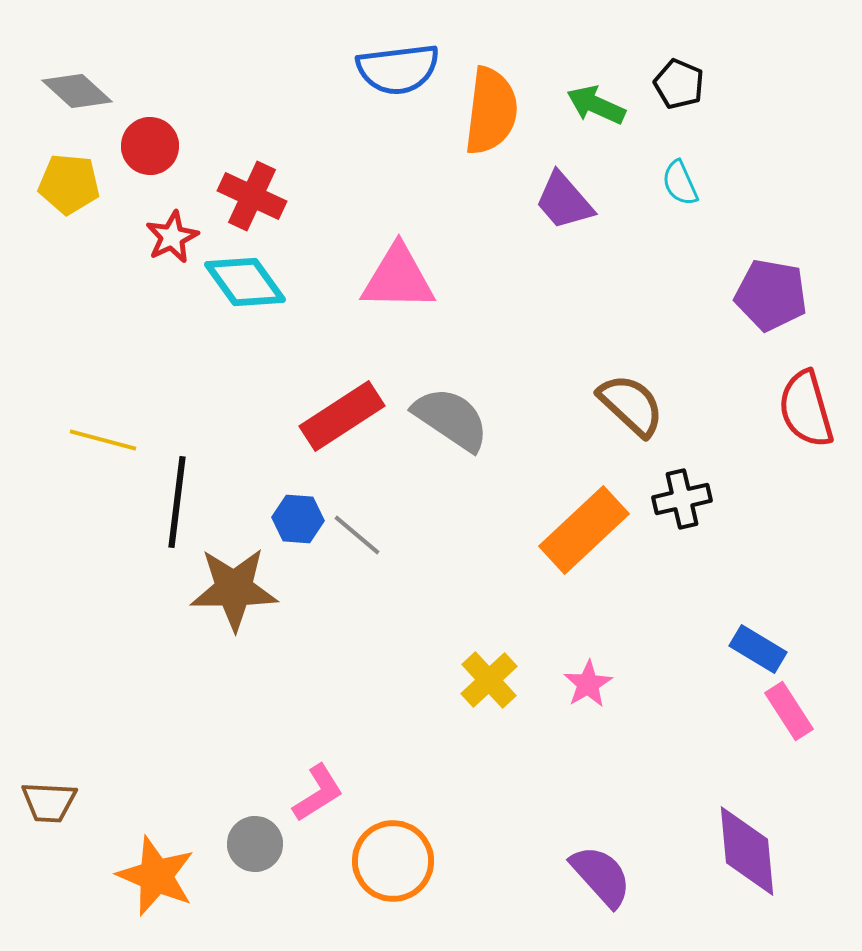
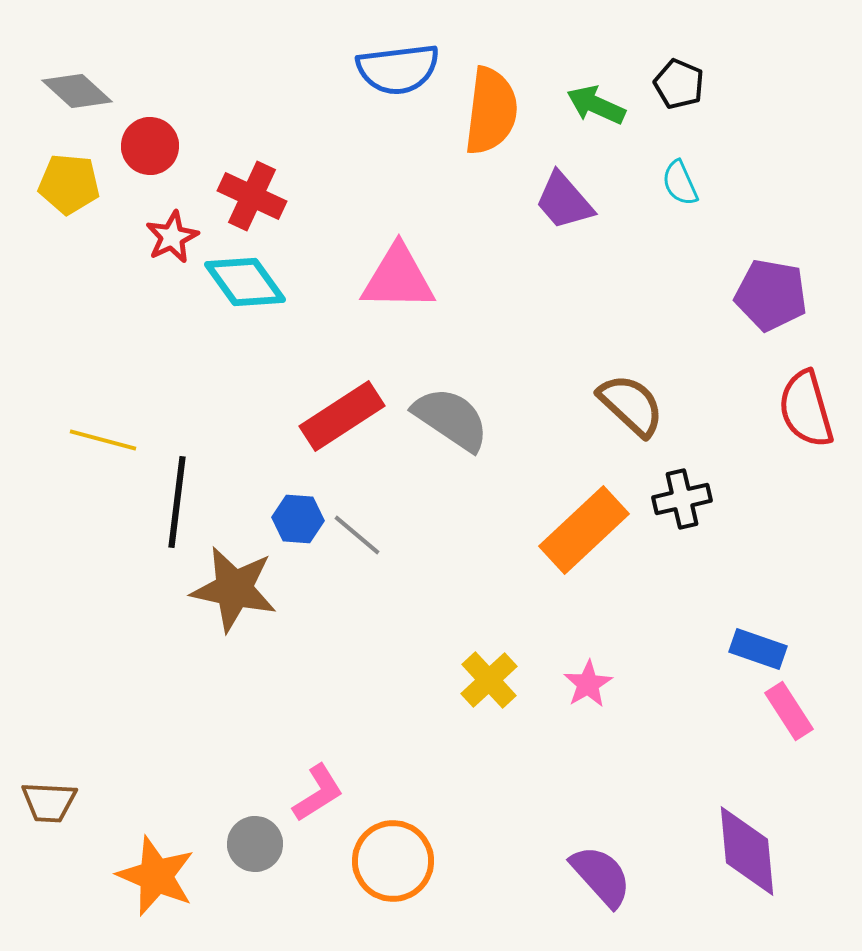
brown star: rotated 12 degrees clockwise
blue rectangle: rotated 12 degrees counterclockwise
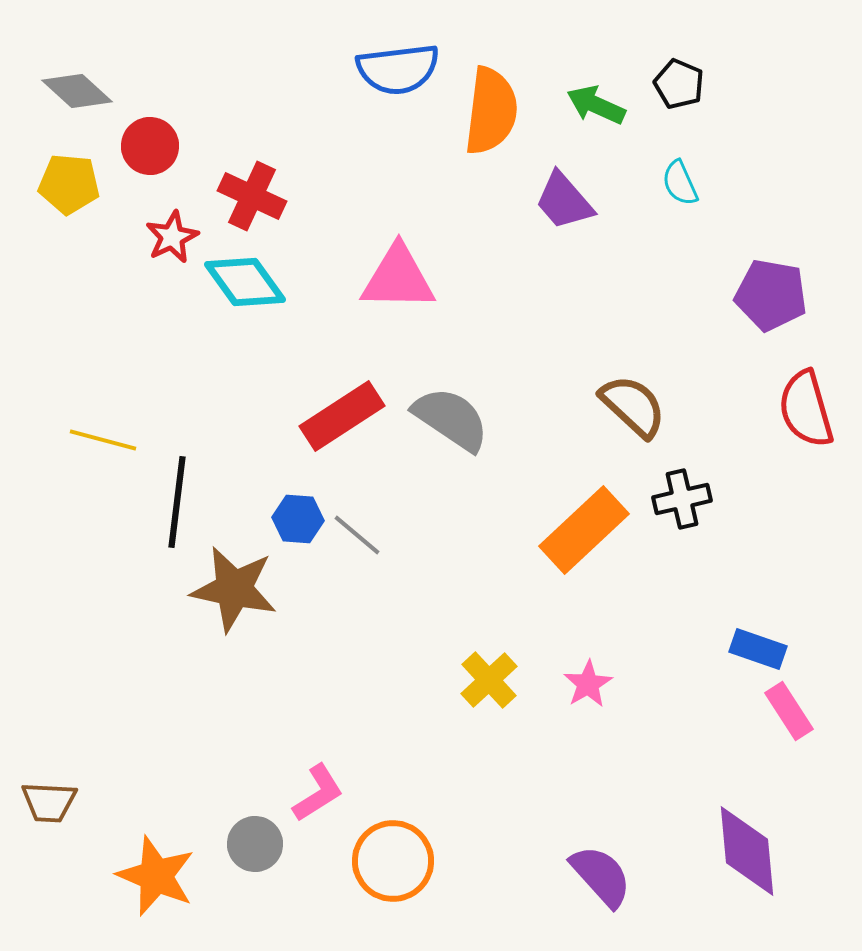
brown semicircle: moved 2 px right, 1 px down
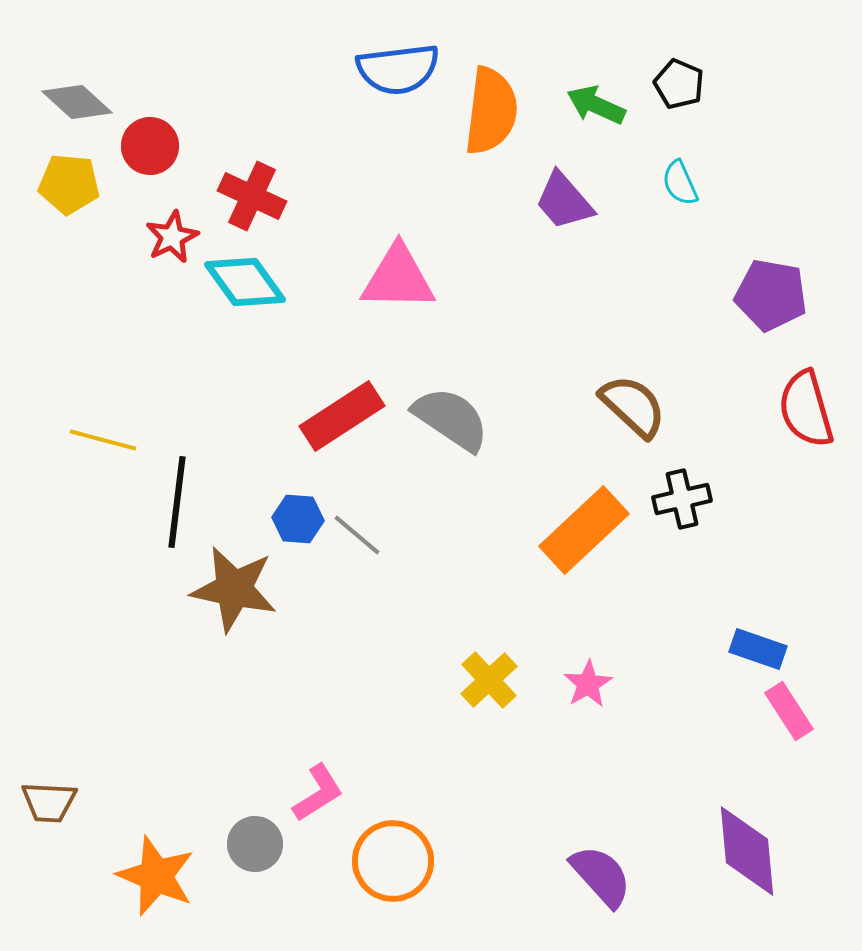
gray diamond: moved 11 px down
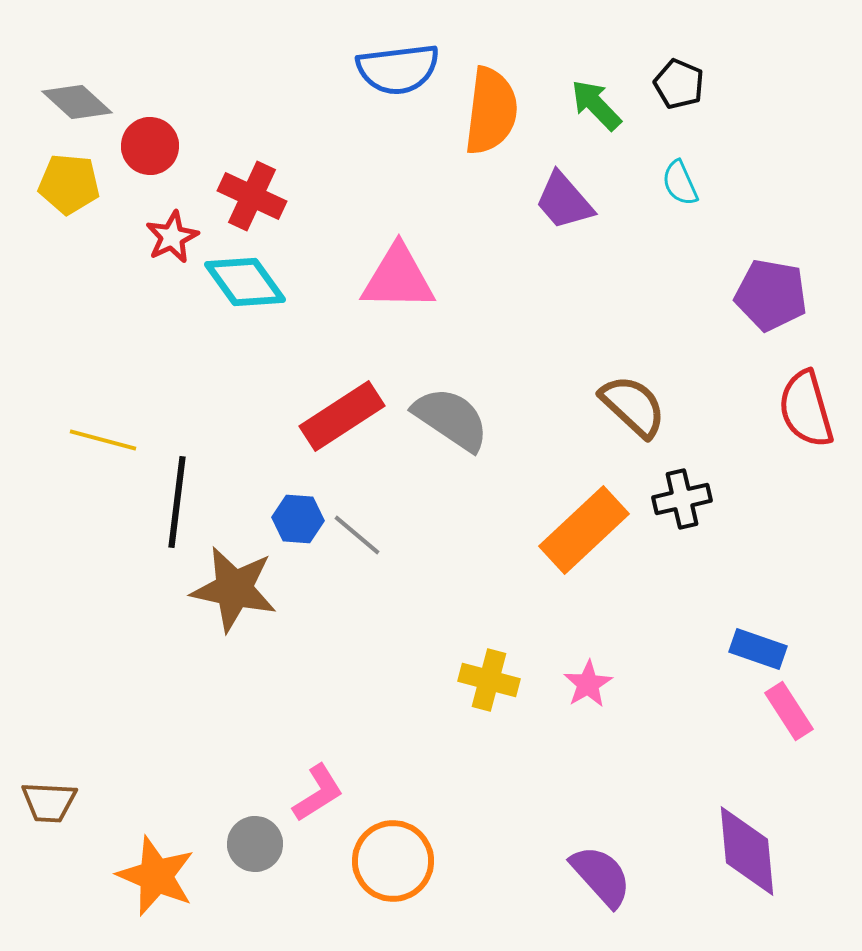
green arrow: rotated 22 degrees clockwise
yellow cross: rotated 32 degrees counterclockwise
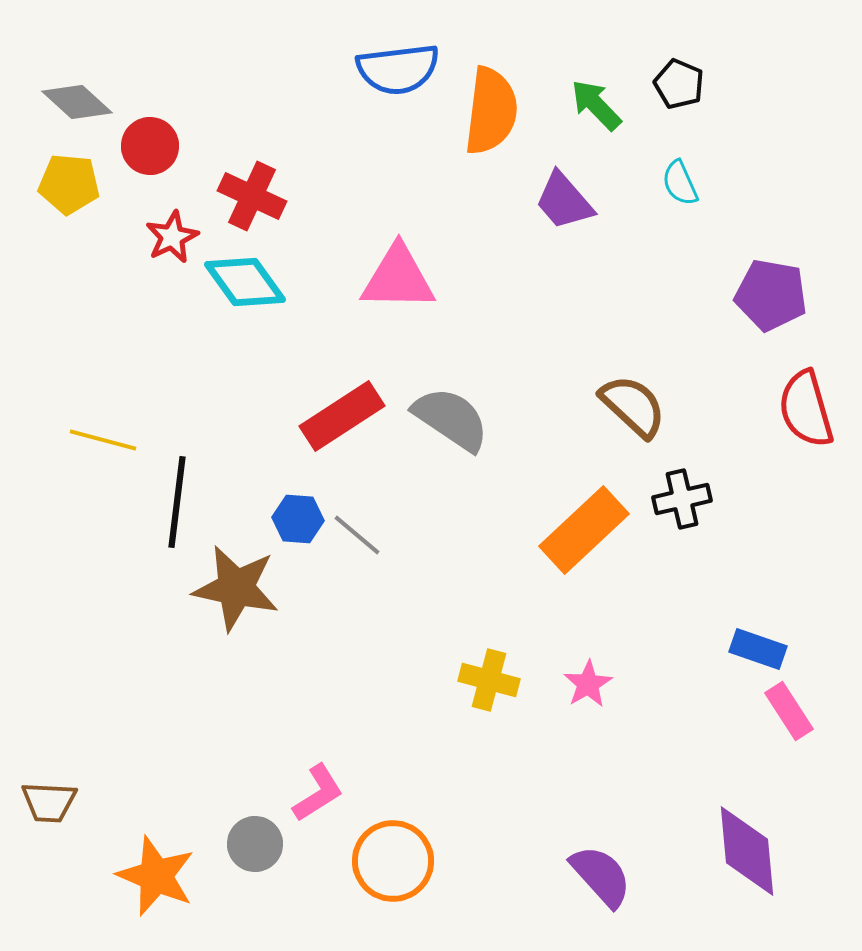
brown star: moved 2 px right, 1 px up
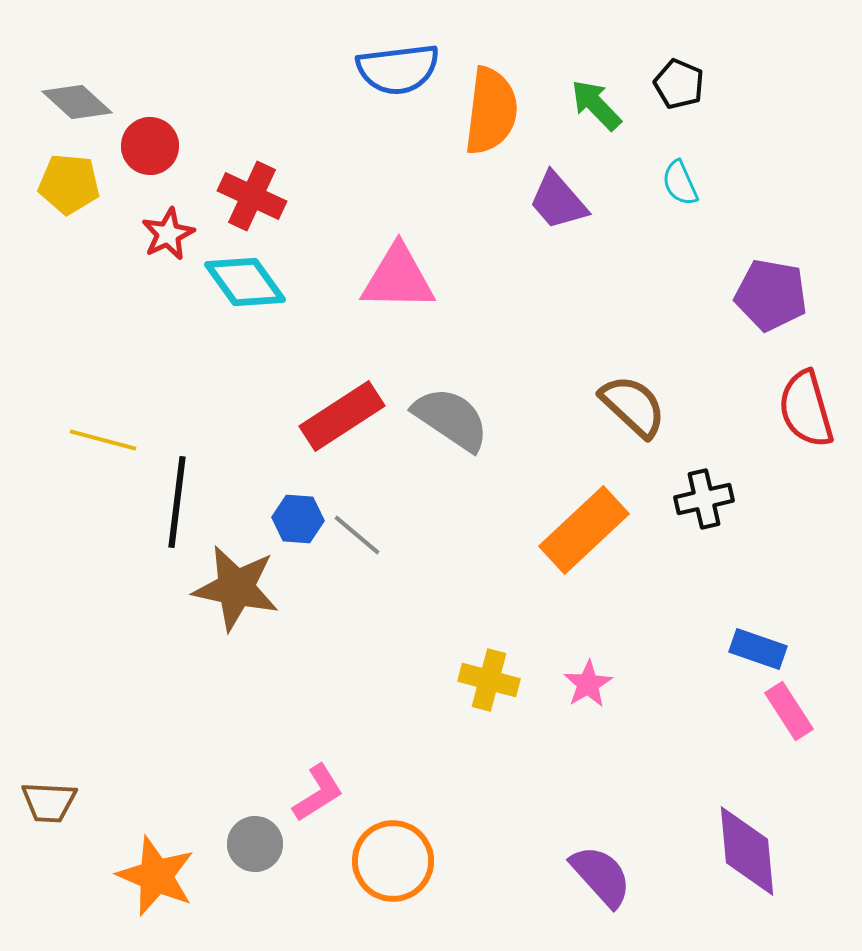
purple trapezoid: moved 6 px left
red star: moved 4 px left, 3 px up
black cross: moved 22 px right
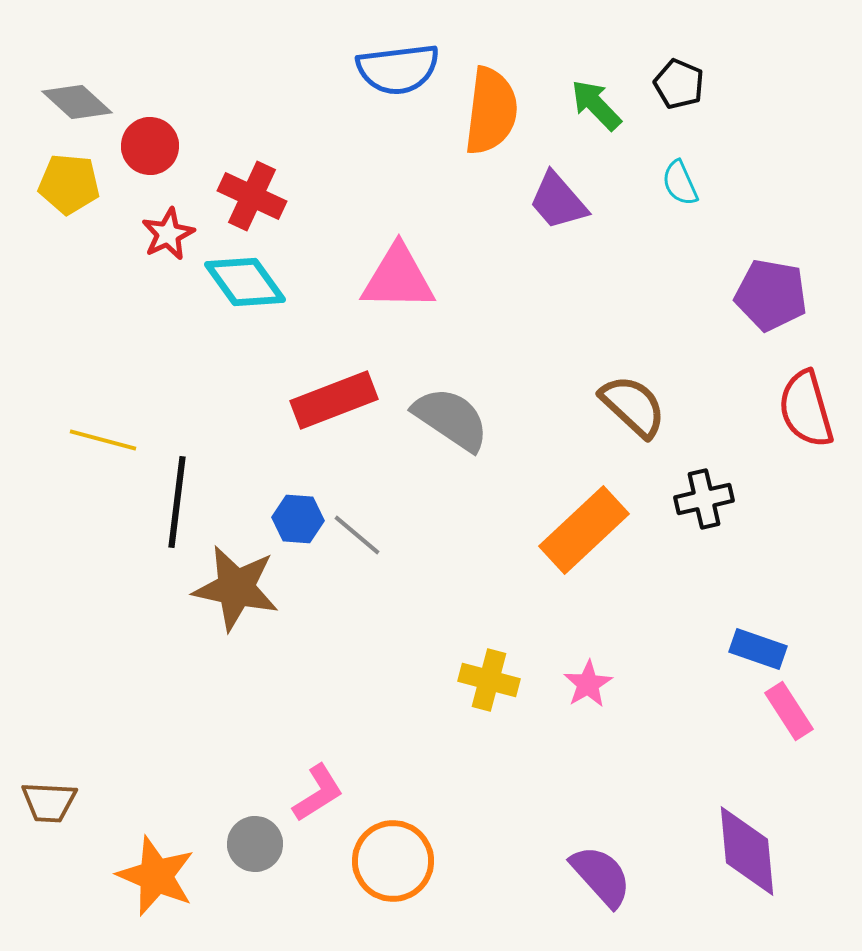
red rectangle: moved 8 px left, 16 px up; rotated 12 degrees clockwise
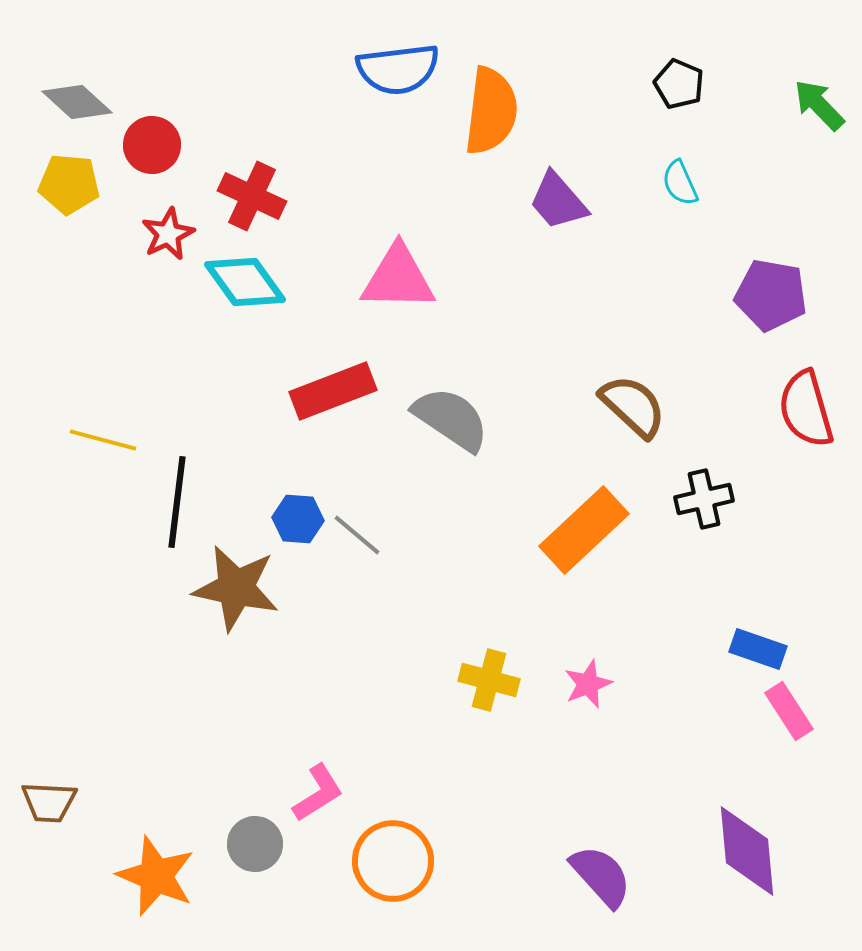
green arrow: moved 223 px right
red circle: moved 2 px right, 1 px up
red rectangle: moved 1 px left, 9 px up
pink star: rotated 9 degrees clockwise
